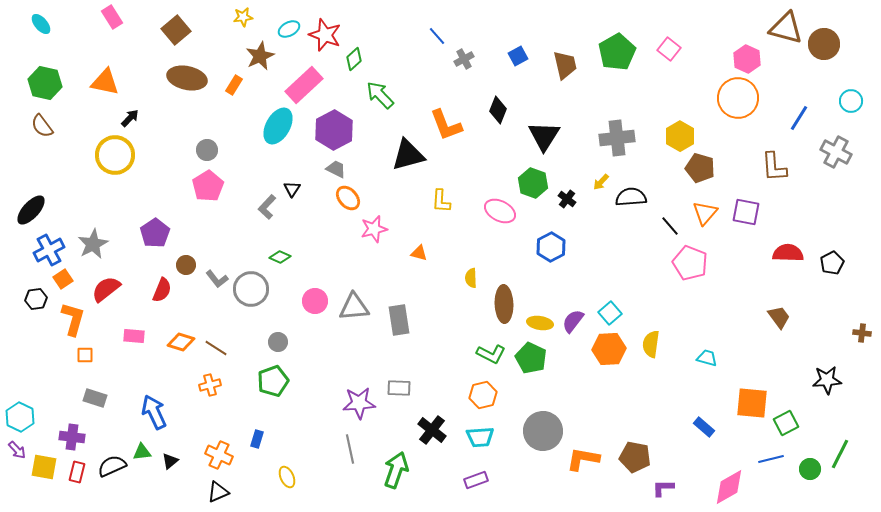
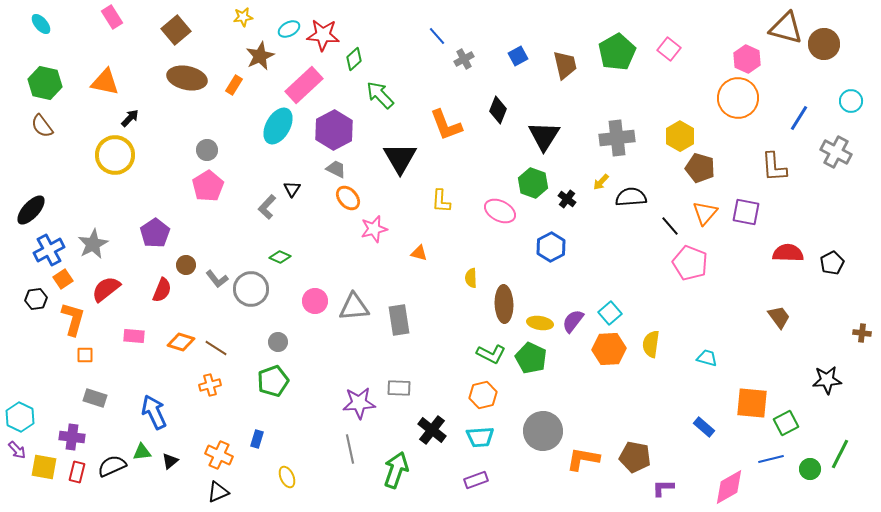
red star at (325, 35): moved 2 px left; rotated 16 degrees counterclockwise
black triangle at (408, 155): moved 8 px left, 3 px down; rotated 45 degrees counterclockwise
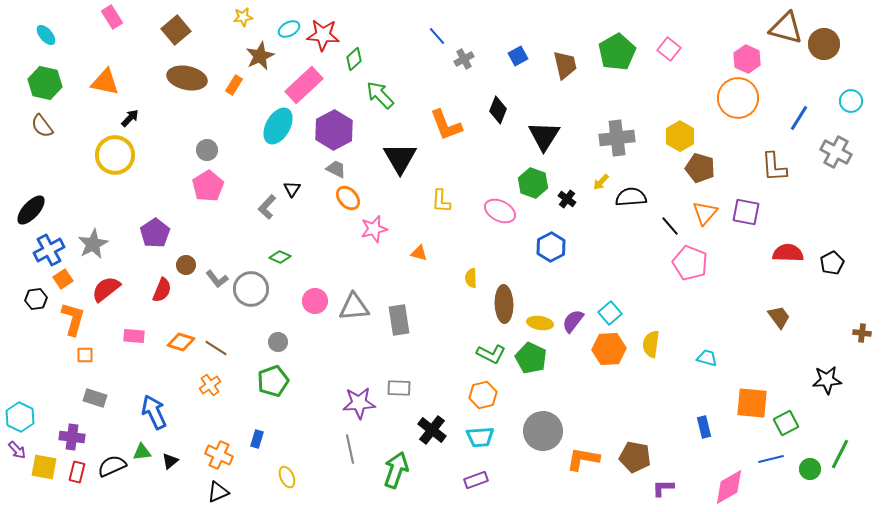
cyan ellipse at (41, 24): moved 5 px right, 11 px down
orange cross at (210, 385): rotated 20 degrees counterclockwise
blue rectangle at (704, 427): rotated 35 degrees clockwise
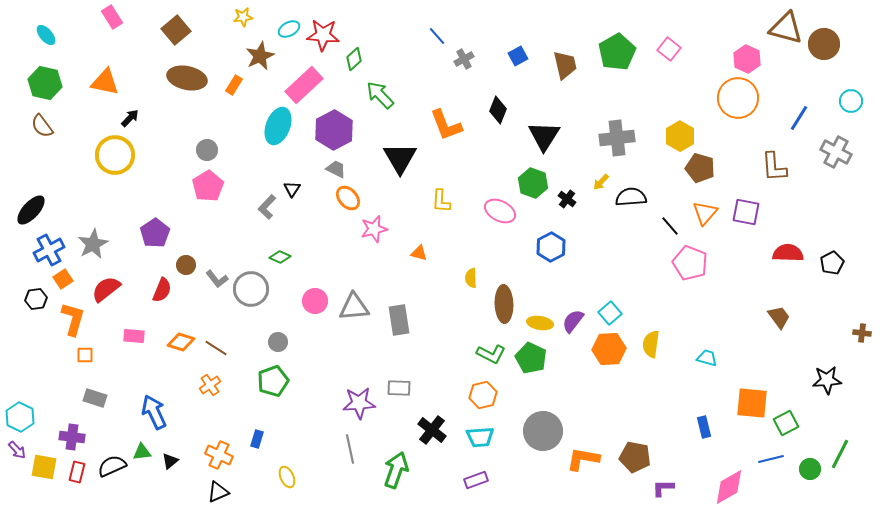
cyan ellipse at (278, 126): rotated 9 degrees counterclockwise
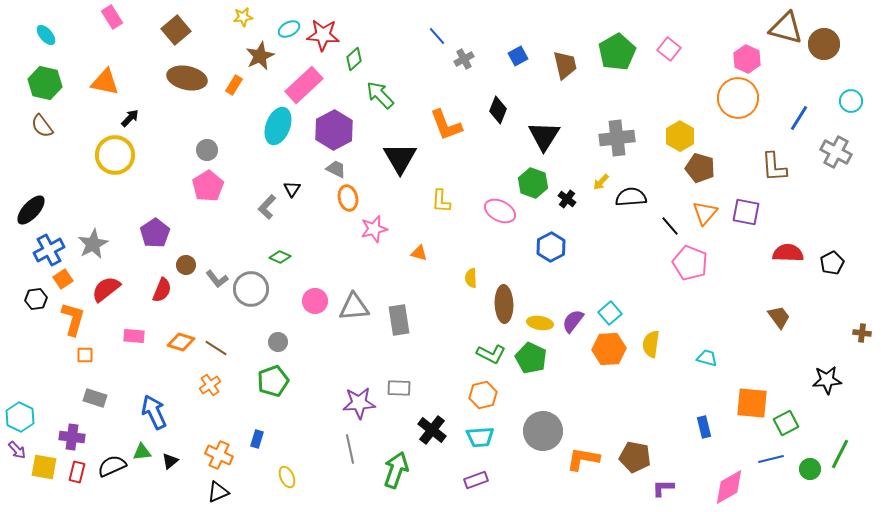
orange ellipse at (348, 198): rotated 30 degrees clockwise
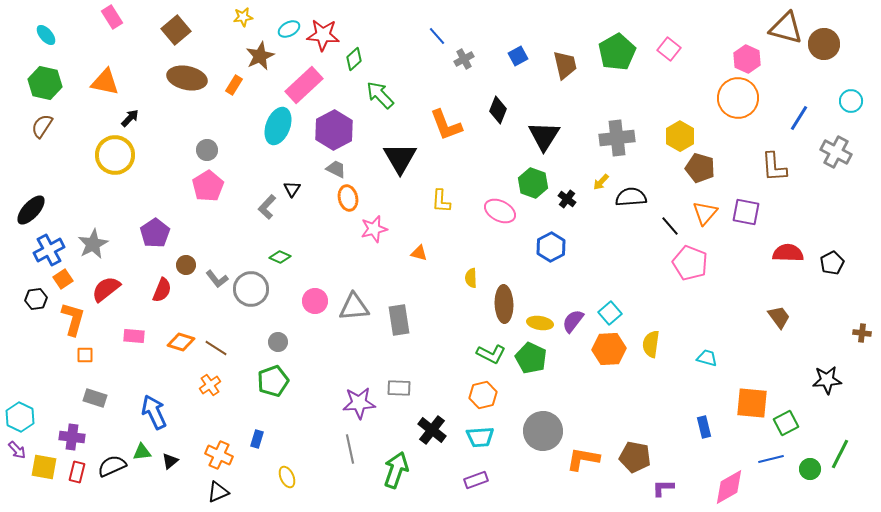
brown semicircle at (42, 126): rotated 70 degrees clockwise
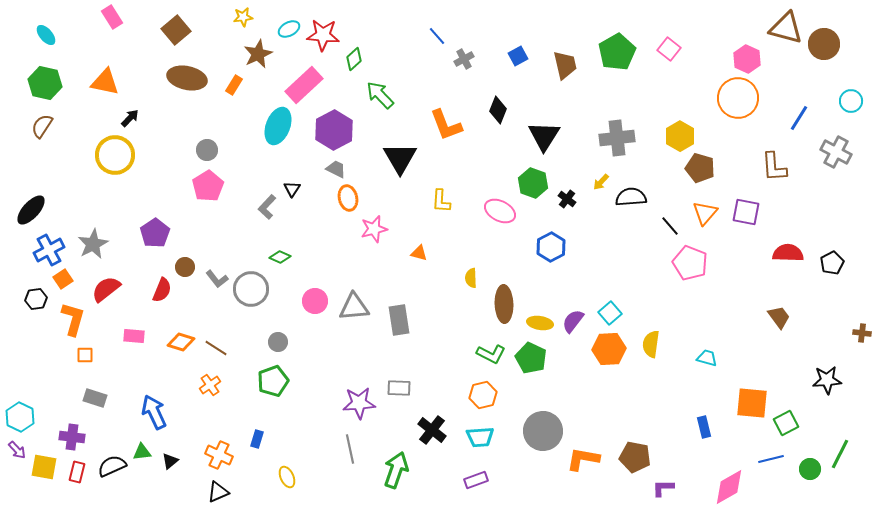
brown star at (260, 56): moved 2 px left, 2 px up
brown circle at (186, 265): moved 1 px left, 2 px down
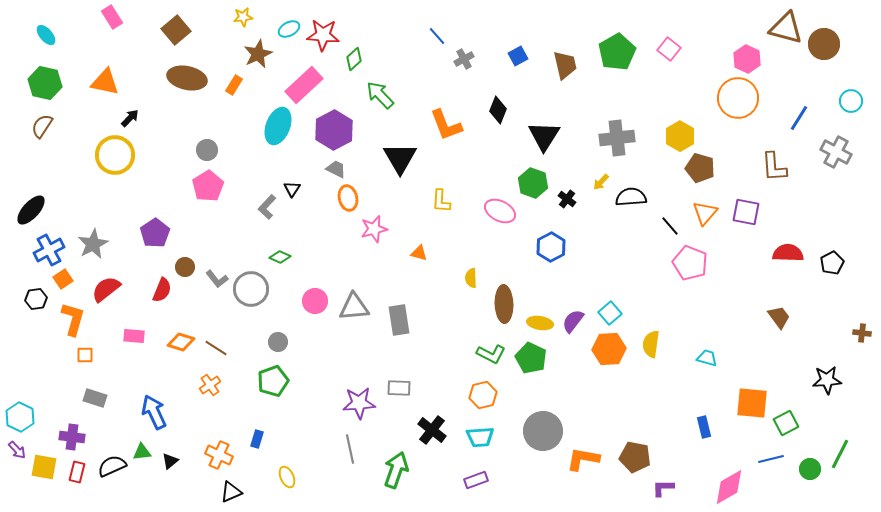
black triangle at (218, 492): moved 13 px right
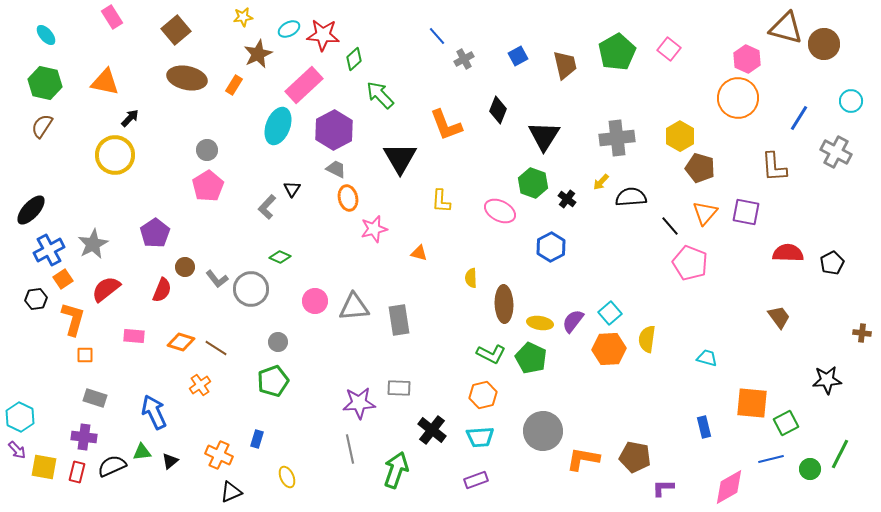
yellow semicircle at (651, 344): moved 4 px left, 5 px up
orange cross at (210, 385): moved 10 px left
purple cross at (72, 437): moved 12 px right
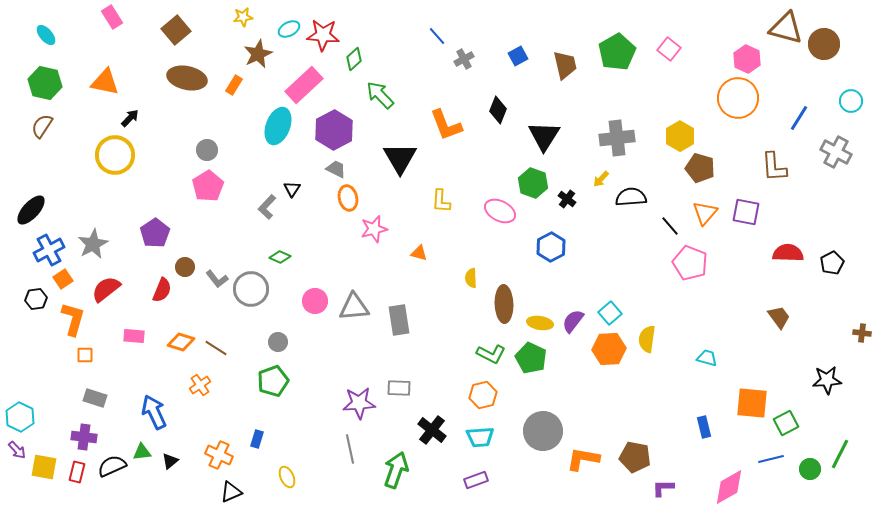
yellow arrow at (601, 182): moved 3 px up
